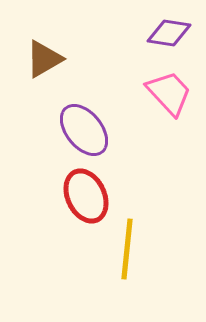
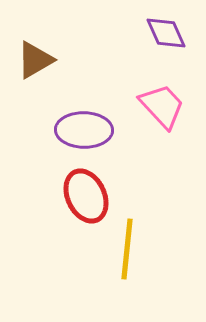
purple diamond: moved 3 px left; rotated 57 degrees clockwise
brown triangle: moved 9 px left, 1 px down
pink trapezoid: moved 7 px left, 13 px down
purple ellipse: rotated 50 degrees counterclockwise
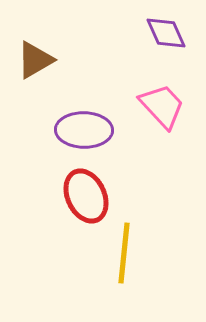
yellow line: moved 3 px left, 4 px down
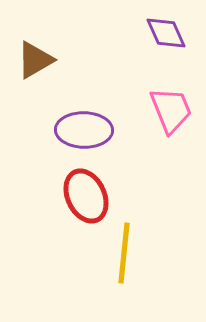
pink trapezoid: moved 9 px right, 4 px down; rotated 21 degrees clockwise
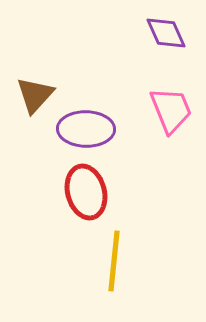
brown triangle: moved 35 px down; rotated 18 degrees counterclockwise
purple ellipse: moved 2 px right, 1 px up
red ellipse: moved 4 px up; rotated 10 degrees clockwise
yellow line: moved 10 px left, 8 px down
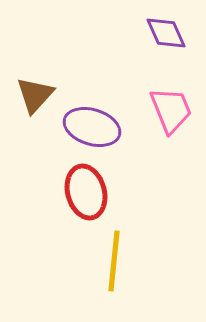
purple ellipse: moved 6 px right, 2 px up; rotated 16 degrees clockwise
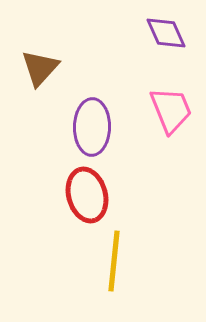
brown triangle: moved 5 px right, 27 px up
purple ellipse: rotated 74 degrees clockwise
red ellipse: moved 1 px right, 3 px down
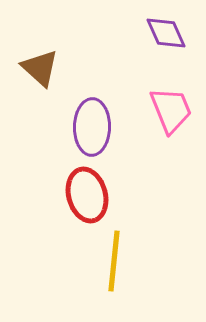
brown triangle: rotated 30 degrees counterclockwise
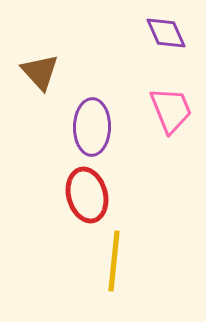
brown triangle: moved 4 px down; rotated 6 degrees clockwise
